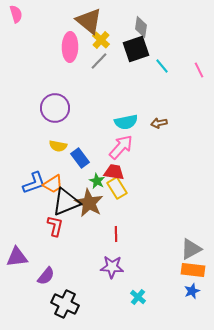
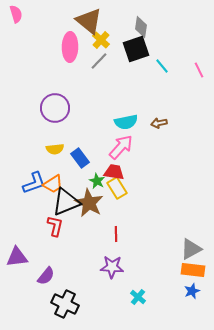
yellow semicircle: moved 3 px left, 3 px down; rotated 18 degrees counterclockwise
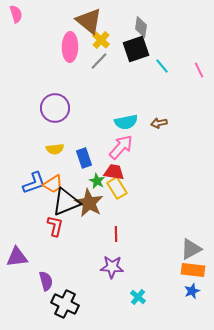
blue rectangle: moved 4 px right; rotated 18 degrees clockwise
purple semicircle: moved 5 px down; rotated 54 degrees counterclockwise
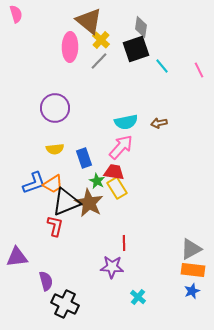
red line: moved 8 px right, 9 px down
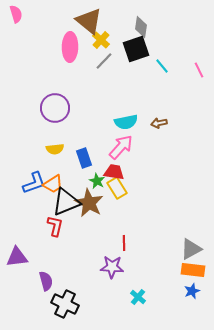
gray line: moved 5 px right
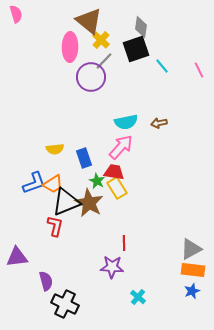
purple circle: moved 36 px right, 31 px up
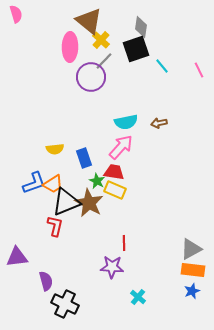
yellow rectangle: moved 2 px left, 2 px down; rotated 35 degrees counterclockwise
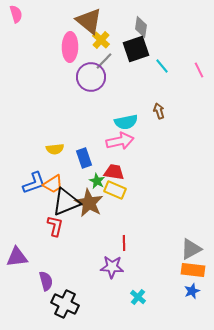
brown arrow: moved 12 px up; rotated 84 degrees clockwise
pink arrow: moved 1 px left, 6 px up; rotated 36 degrees clockwise
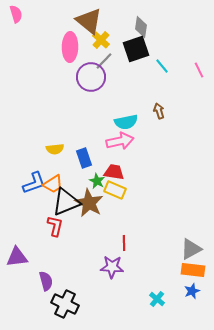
cyan cross: moved 19 px right, 2 px down
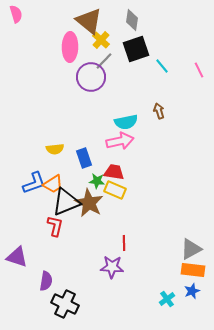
gray diamond: moved 9 px left, 7 px up
green star: rotated 21 degrees counterclockwise
purple triangle: rotated 25 degrees clockwise
purple semicircle: rotated 24 degrees clockwise
cyan cross: moved 10 px right; rotated 14 degrees clockwise
